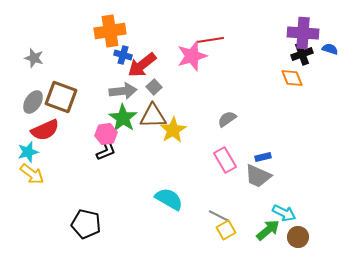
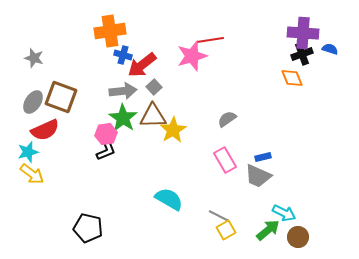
black pentagon: moved 2 px right, 4 px down
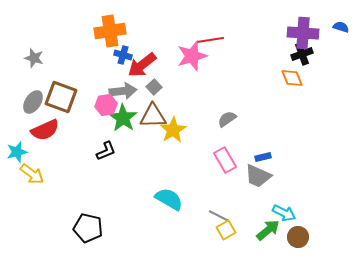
blue semicircle: moved 11 px right, 22 px up
pink hexagon: moved 29 px up
cyan star: moved 11 px left
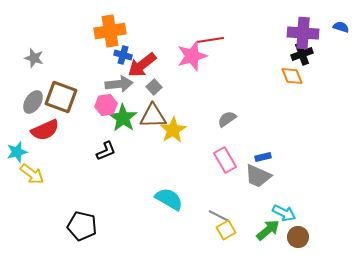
orange diamond: moved 2 px up
gray arrow: moved 4 px left, 7 px up
black pentagon: moved 6 px left, 2 px up
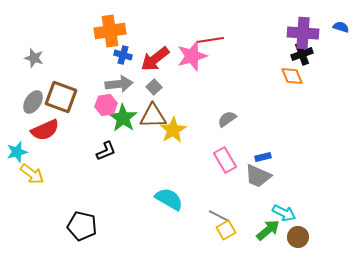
red arrow: moved 13 px right, 6 px up
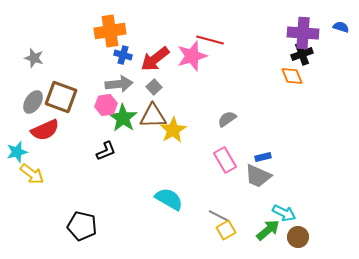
red line: rotated 24 degrees clockwise
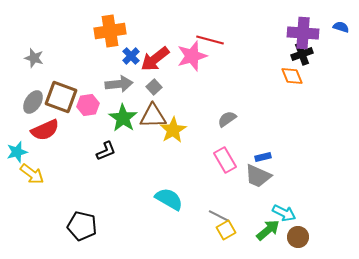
blue cross: moved 8 px right, 1 px down; rotated 30 degrees clockwise
pink hexagon: moved 18 px left
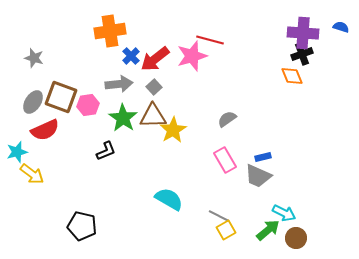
brown circle: moved 2 px left, 1 px down
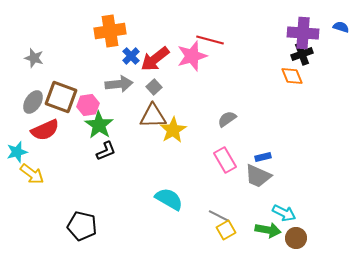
green star: moved 24 px left, 7 px down
green arrow: rotated 50 degrees clockwise
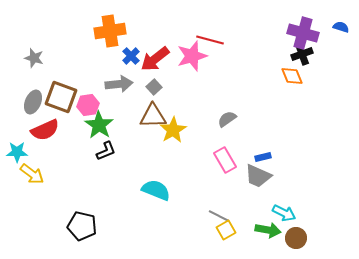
purple cross: rotated 12 degrees clockwise
gray ellipse: rotated 10 degrees counterclockwise
cyan star: rotated 15 degrees clockwise
cyan semicircle: moved 13 px left, 9 px up; rotated 8 degrees counterclockwise
